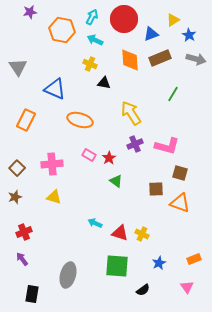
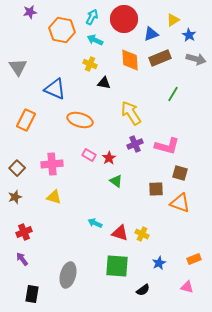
pink triangle at (187, 287): rotated 40 degrees counterclockwise
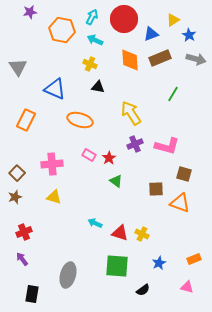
black triangle at (104, 83): moved 6 px left, 4 px down
brown square at (17, 168): moved 5 px down
brown square at (180, 173): moved 4 px right, 1 px down
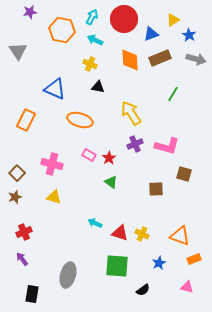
gray triangle at (18, 67): moved 16 px up
pink cross at (52, 164): rotated 20 degrees clockwise
green triangle at (116, 181): moved 5 px left, 1 px down
orange triangle at (180, 203): moved 33 px down
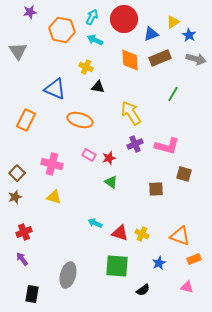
yellow triangle at (173, 20): moved 2 px down
yellow cross at (90, 64): moved 4 px left, 3 px down
red star at (109, 158): rotated 16 degrees clockwise
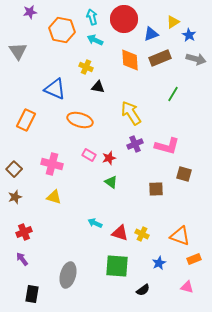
cyan arrow at (92, 17): rotated 42 degrees counterclockwise
brown square at (17, 173): moved 3 px left, 4 px up
